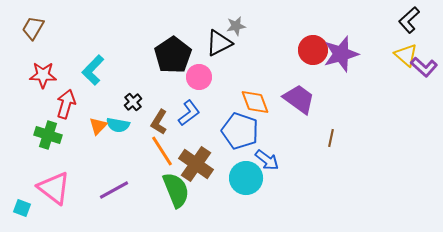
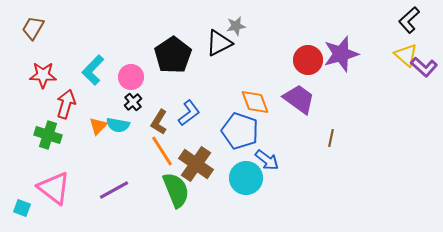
red circle: moved 5 px left, 10 px down
pink circle: moved 68 px left
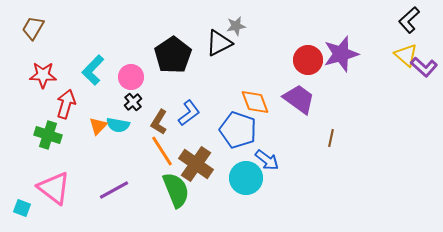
blue pentagon: moved 2 px left, 1 px up
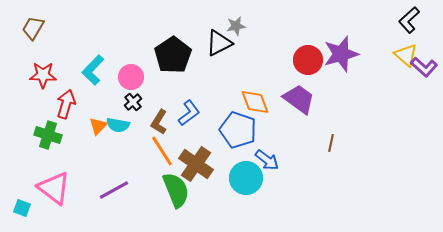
brown line: moved 5 px down
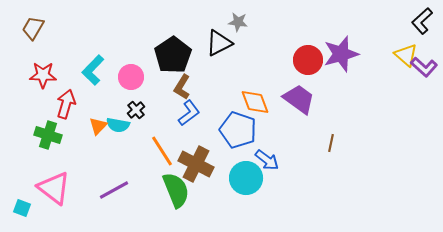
black L-shape: moved 13 px right, 1 px down
gray star: moved 2 px right, 4 px up; rotated 18 degrees clockwise
black cross: moved 3 px right, 8 px down
brown L-shape: moved 23 px right, 35 px up
brown cross: rotated 8 degrees counterclockwise
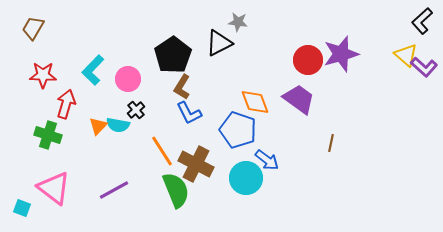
pink circle: moved 3 px left, 2 px down
blue L-shape: rotated 100 degrees clockwise
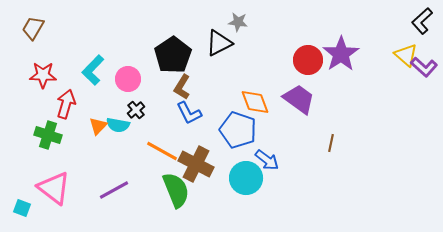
purple star: rotated 18 degrees counterclockwise
orange line: rotated 28 degrees counterclockwise
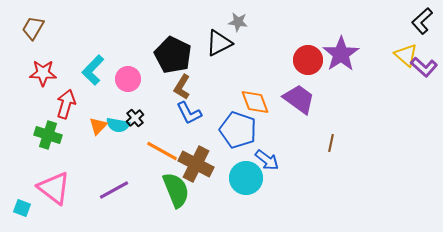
black pentagon: rotated 12 degrees counterclockwise
red star: moved 2 px up
black cross: moved 1 px left, 8 px down
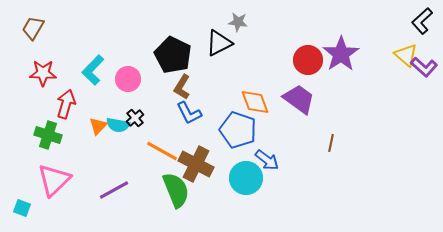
pink triangle: moved 8 px up; rotated 39 degrees clockwise
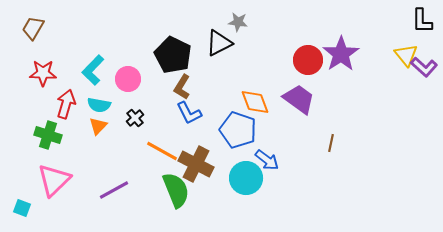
black L-shape: rotated 48 degrees counterclockwise
yellow triangle: rotated 10 degrees clockwise
cyan semicircle: moved 19 px left, 20 px up
